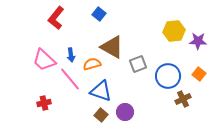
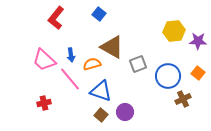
orange square: moved 1 px left, 1 px up
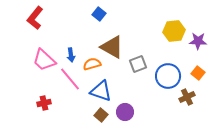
red L-shape: moved 21 px left
brown cross: moved 4 px right, 2 px up
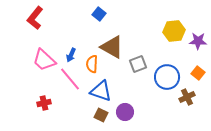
blue arrow: rotated 32 degrees clockwise
orange semicircle: rotated 72 degrees counterclockwise
blue circle: moved 1 px left, 1 px down
brown square: rotated 16 degrees counterclockwise
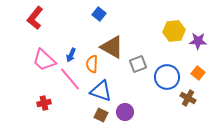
brown cross: moved 1 px right, 1 px down; rotated 35 degrees counterclockwise
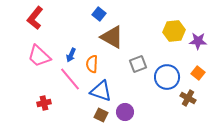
brown triangle: moved 10 px up
pink trapezoid: moved 5 px left, 4 px up
